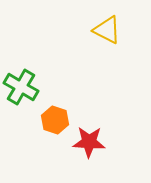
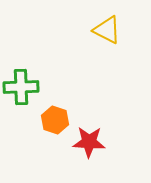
green cross: rotated 32 degrees counterclockwise
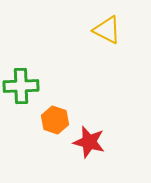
green cross: moved 1 px up
red star: rotated 12 degrees clockwise
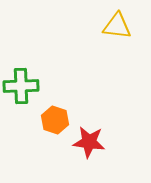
yellow triangle: moved 10 px right, 4 px up; rotated 20 degrees counterclockwise
red star: rotated 8 degrees counterclockwise
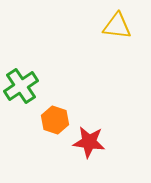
green cross: rotated 32 degrees counterclockwise
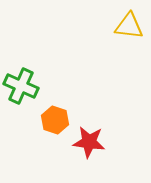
yellow triangle: moved 12 px right
green cross: rotated 32 degrees counterclockwise
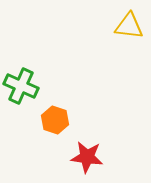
red star: moved 2 px left, 15 px down
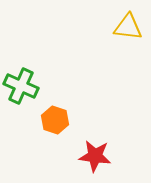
yellow triangle: moved 1 px left, 1 px down
red star: moved 8 px right, 1 px up
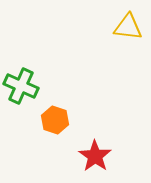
red star: rotated 28 degrees clockwise
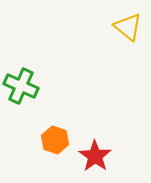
yellow triangle: rotated 32 degrees clockwise
orange hexagon: moved 20 px down
